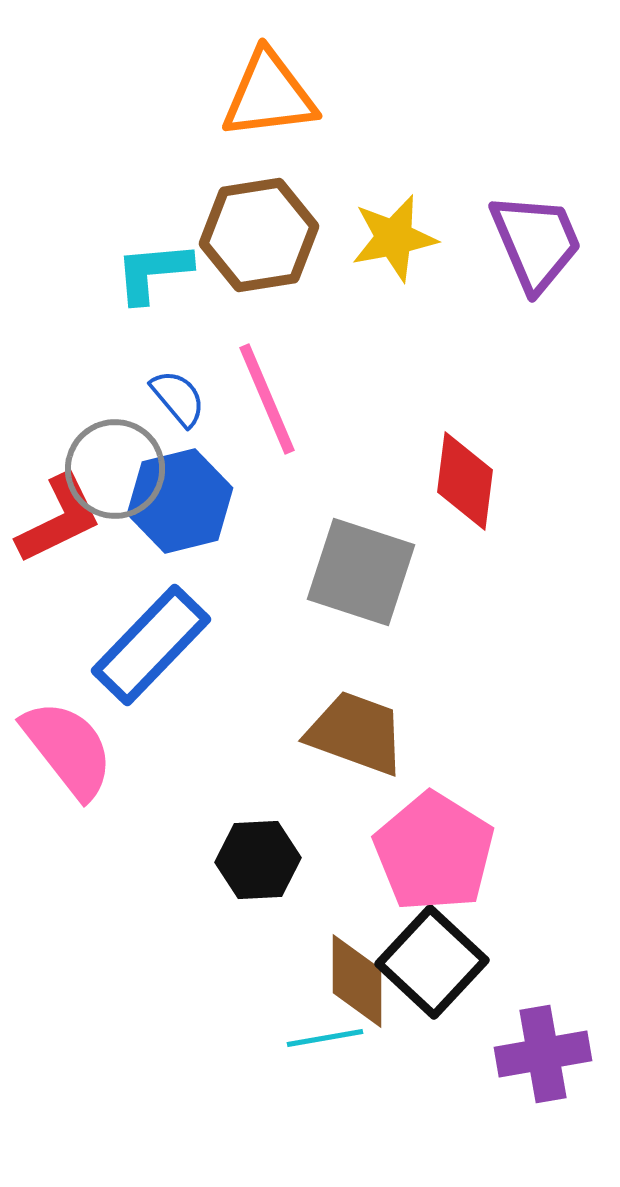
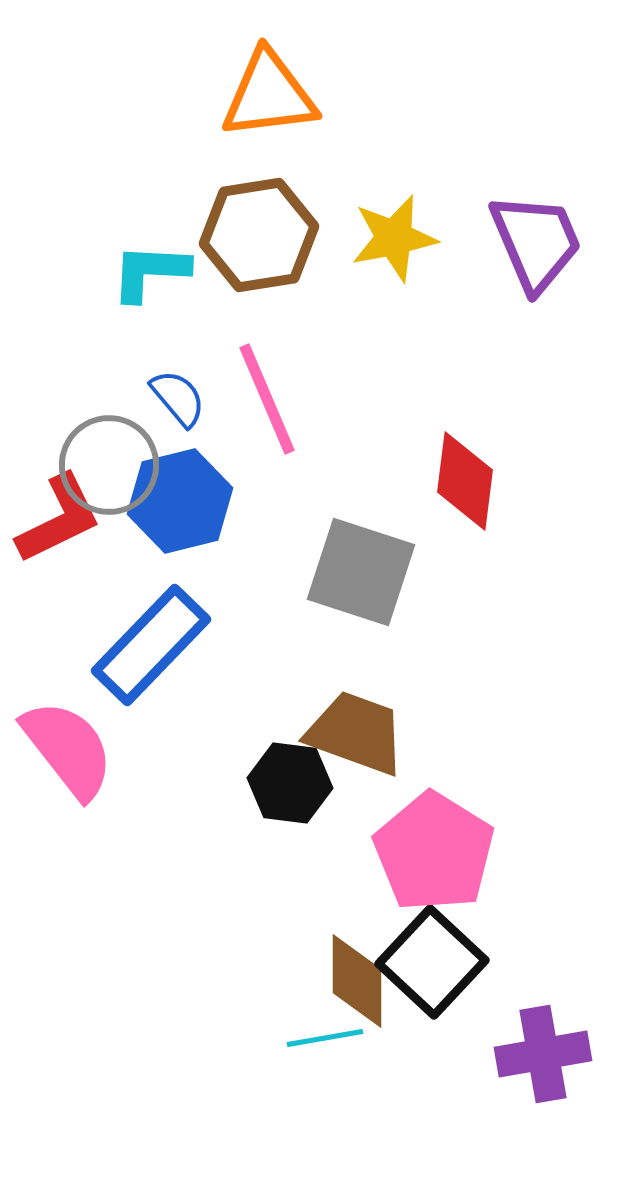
cyan L-shape: moved 3 px left; rotated 8 degrees clockwise
gray circle: moved 6 px left, 4 px up
black hexagon: moved 32 px right, 77 px up; rotated 10 degrees clockwise
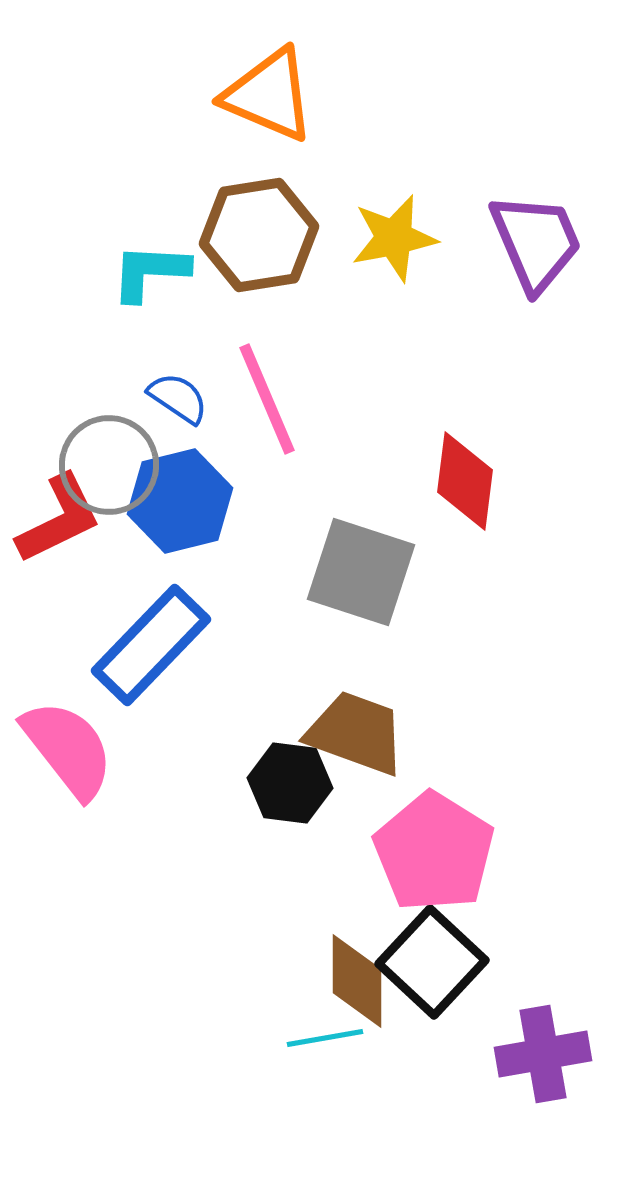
orange triangle: rotated 30 degrees clockwise
blue semicircle: rotated 16 degrees counterclockwise
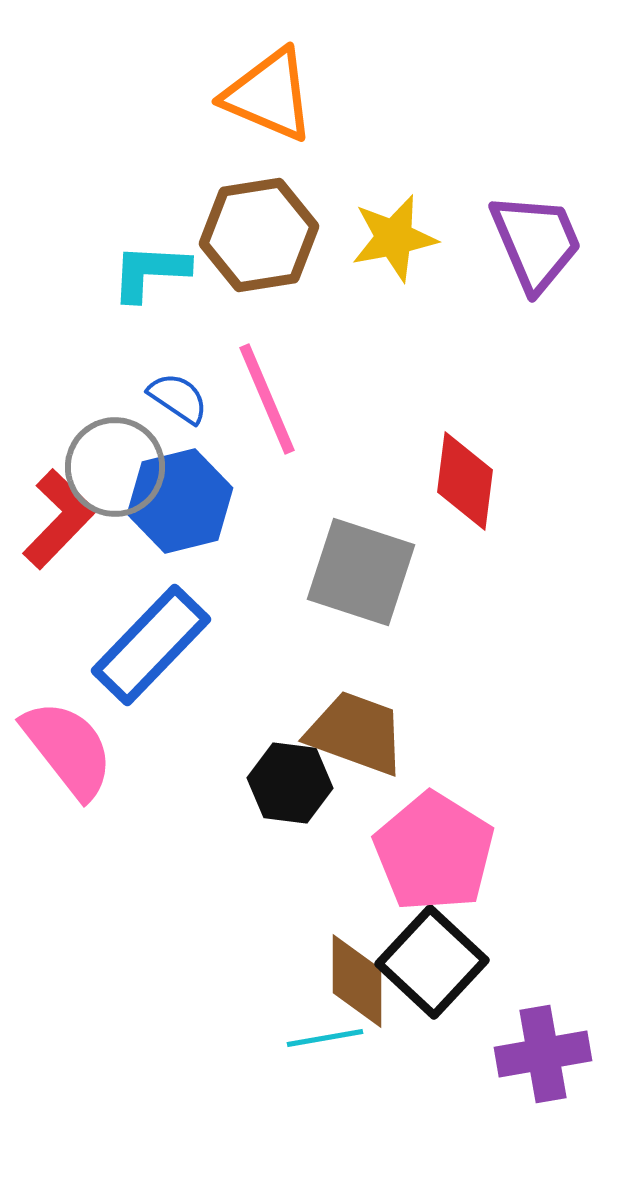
gray circle: moved 6 px right, 2 px down
red L-shape: rotated 20 degrees counterclockwise
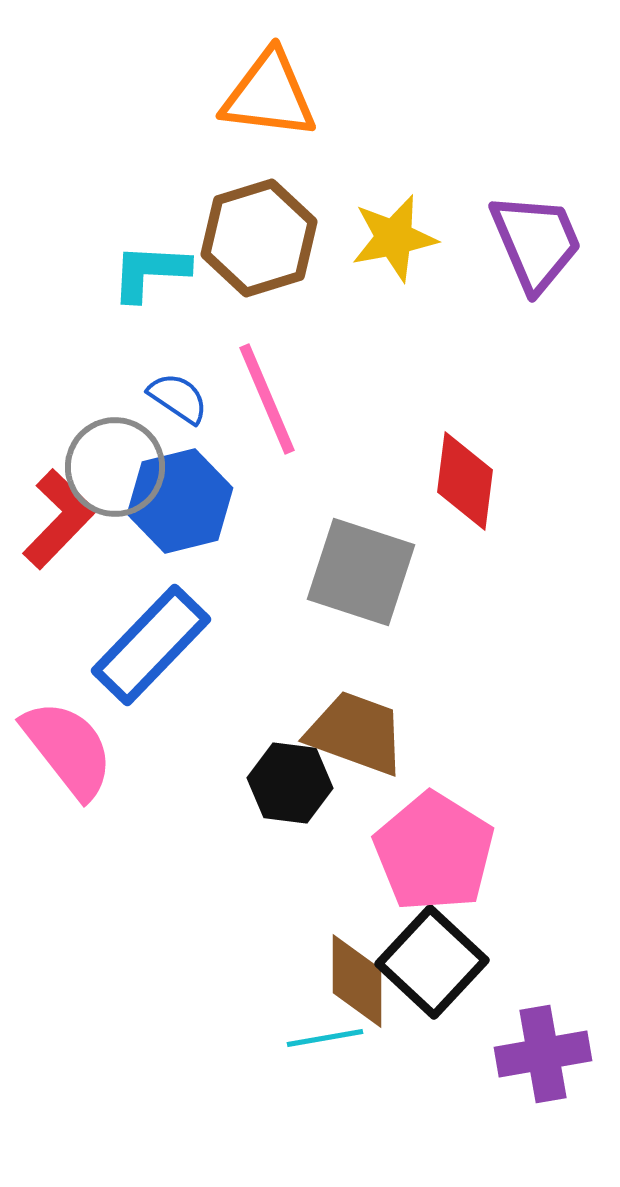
orange triangle: rotated 16 degrees counterclockwise
brown hexagon: moved 3 px down; rotated 8 degrees counterclockwise
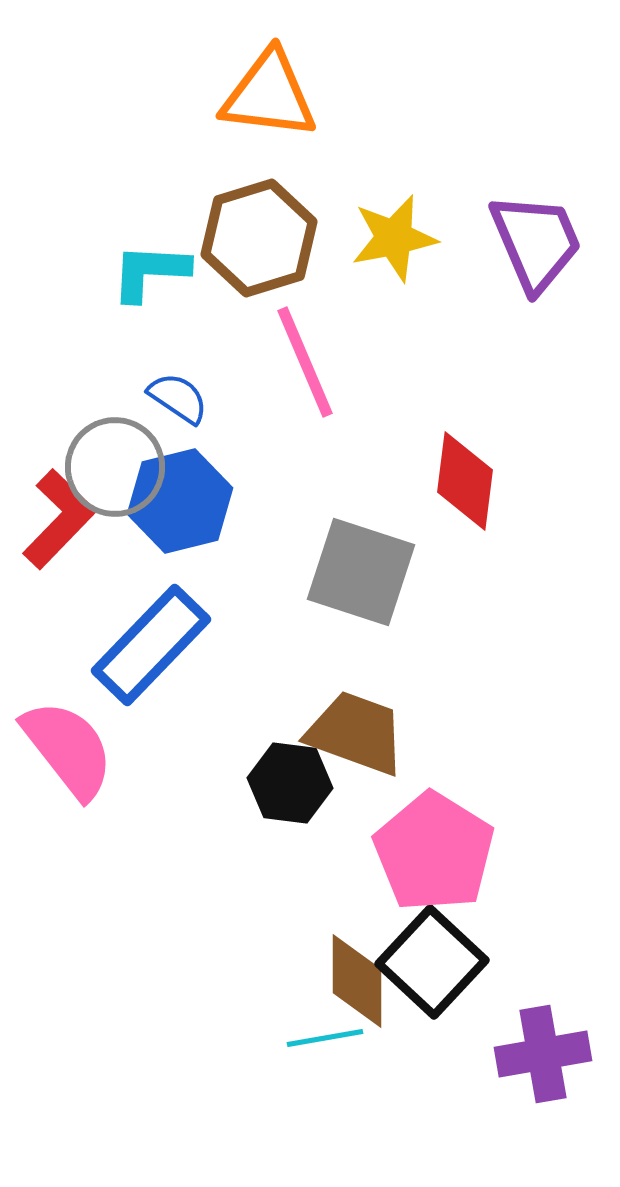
pink line: moved 38 px right, 37 px up
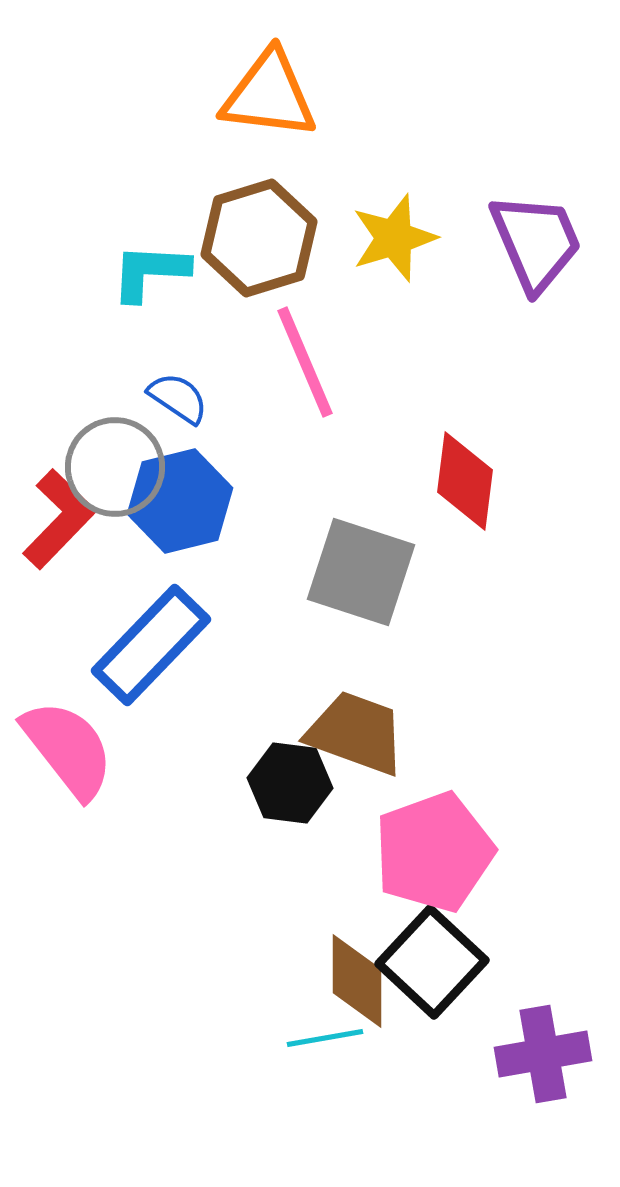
yellow star: rotated 6 degrees counterclockwise
pink pentagon: rotated 20 degrees clockwise
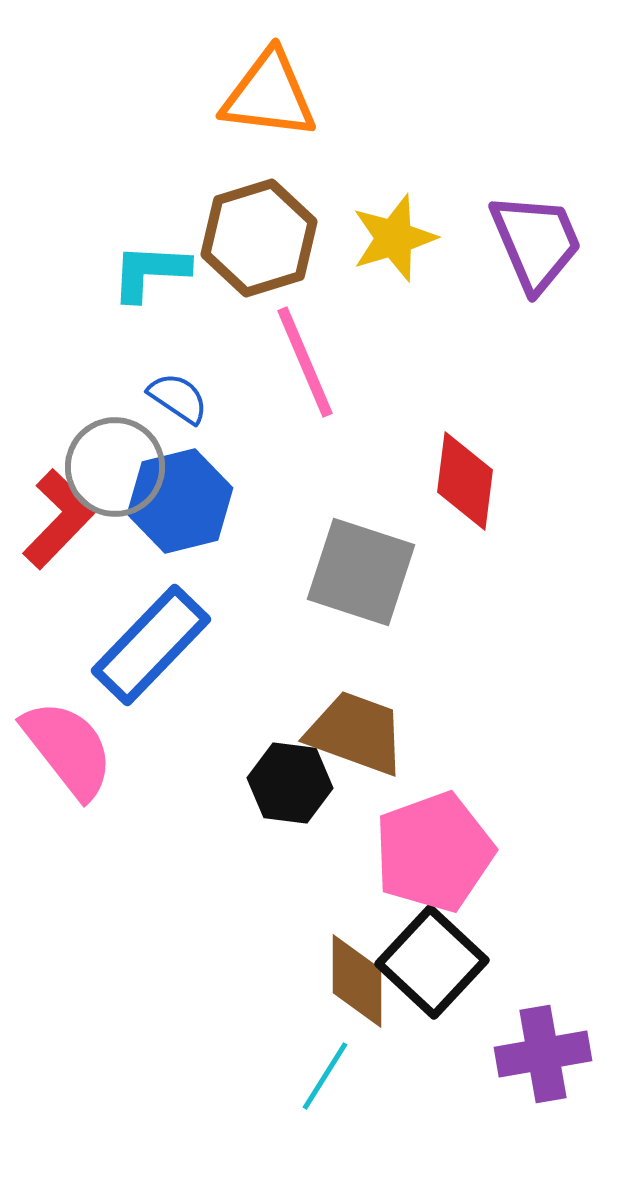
cyan line: moved 38 px down; rotated 48 degrees counterclockwise
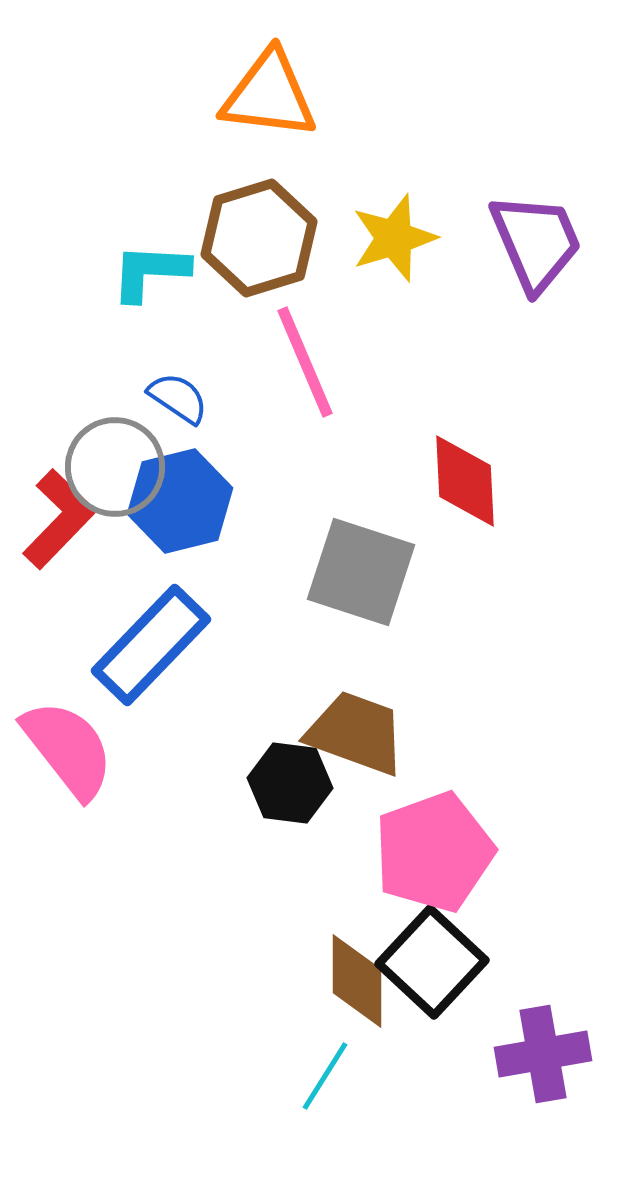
red diamond: rotated 10 degrees counterclockwise
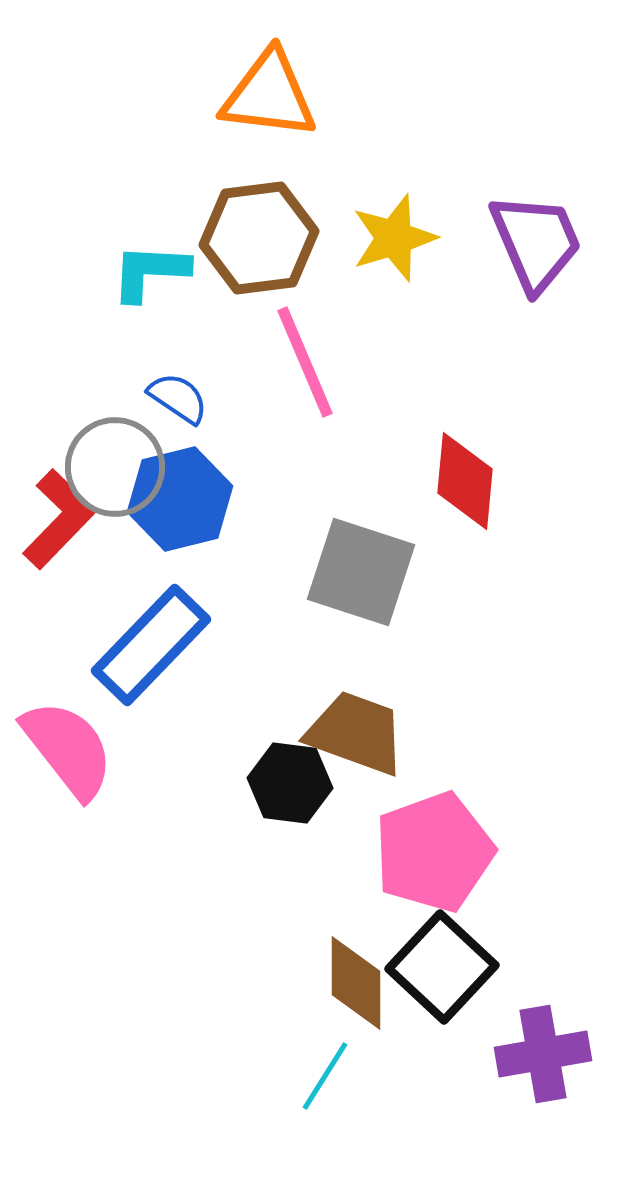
brown hexagon: rotated 10 degrees clockwise
red diamond: rotated 8 degrees clockwise
blue hexagon: moved 2 px up
black square: moved 10 px right, 5 px down
brown diamond: moved 1 px left, 2 px down
